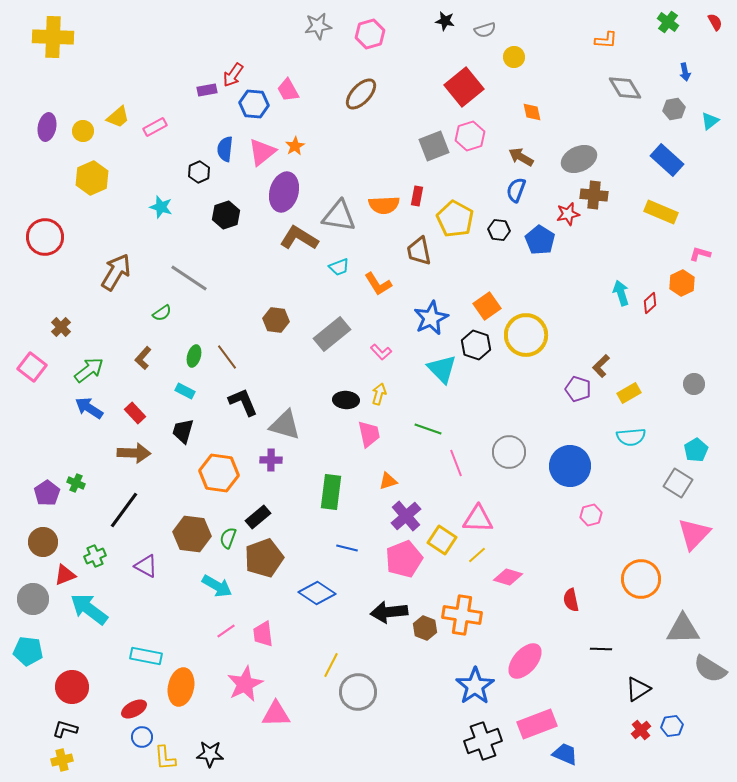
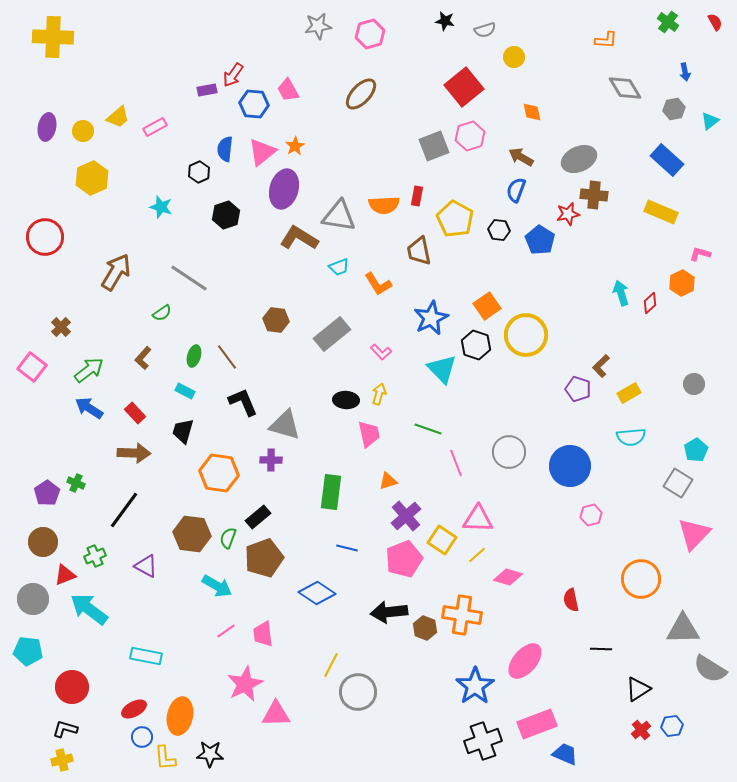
purple ellipse at (284, 192): moved 3 px up
orange ellipse at (181, 687): moved 1 px left, 29 px down
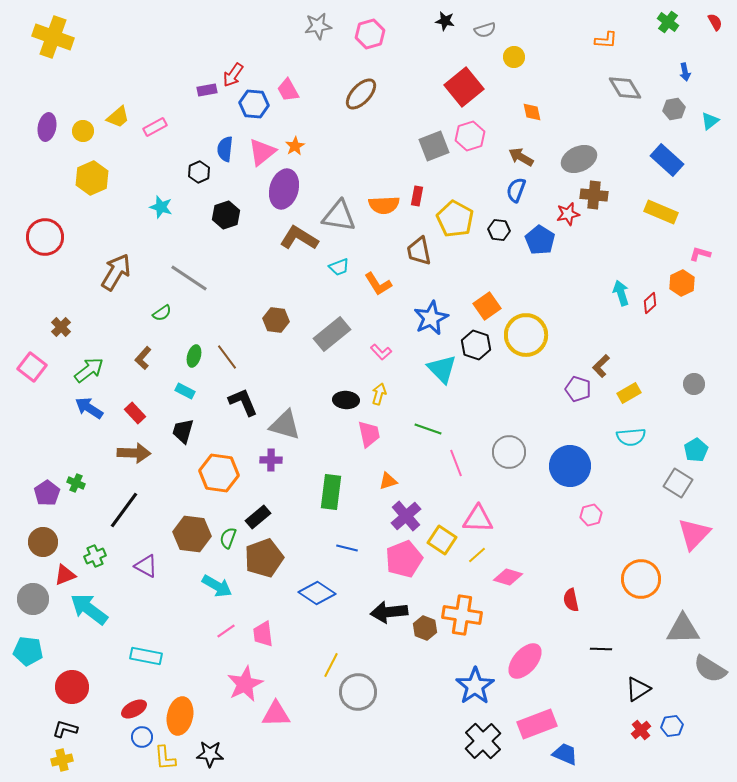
yellow cross at (53, 37): rotated 18 degrees clockwise
black cross at (483, 741): rotated 24 degrees counterclockwise
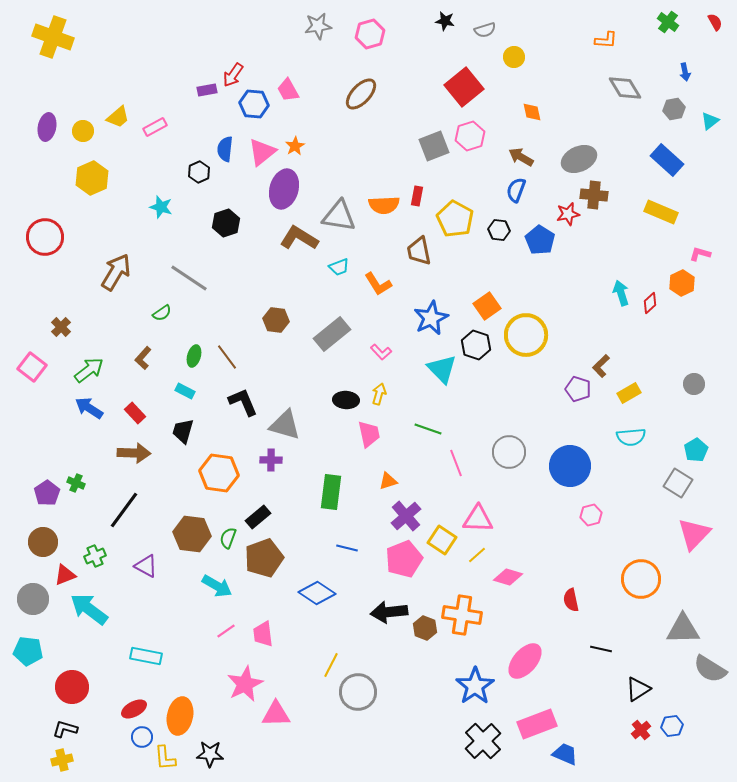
black hexagon at (226, 215): moved 8 px down
black line at (601, 649): rotated 10 degrees clockwise
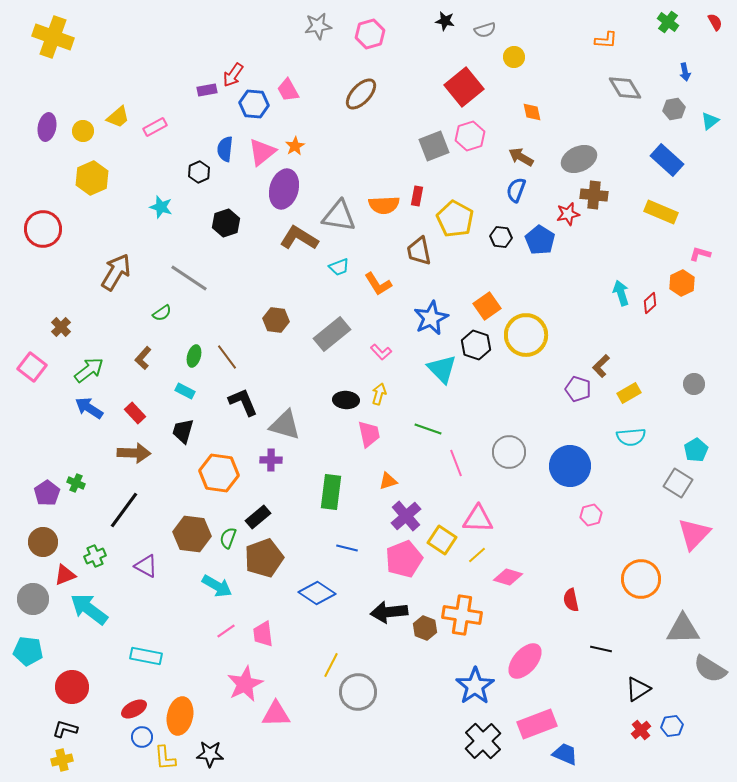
black hexagon at (499, 230): moved 2 px right, 7 px down
red circle at (45, 237): moved 2 px left, 8 px up
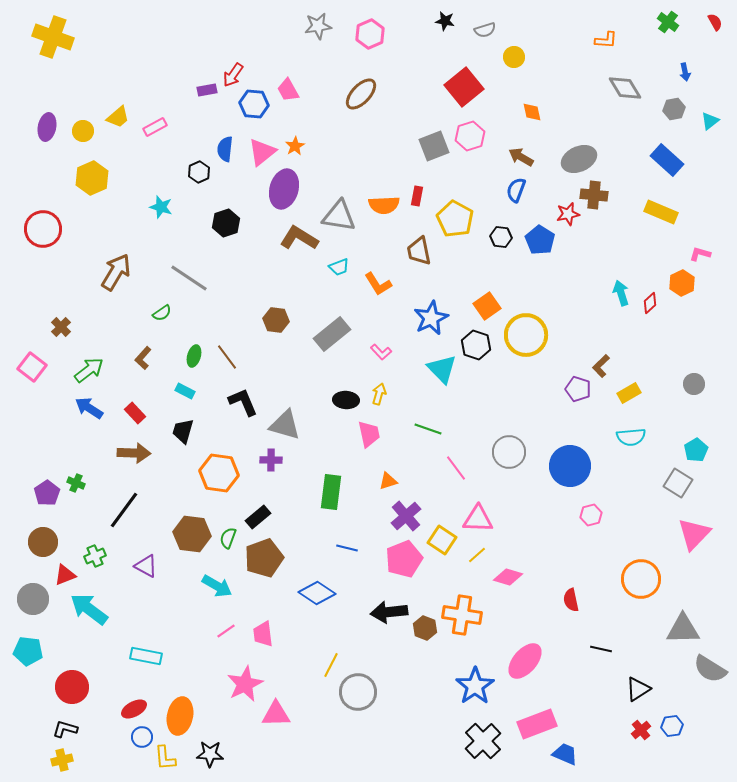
pink hexagon at (370, 34): rotated 8 degrees counterclockwise
pink line at (456, 463): moved 5 px down; rotated 16 degrees counterclockwise
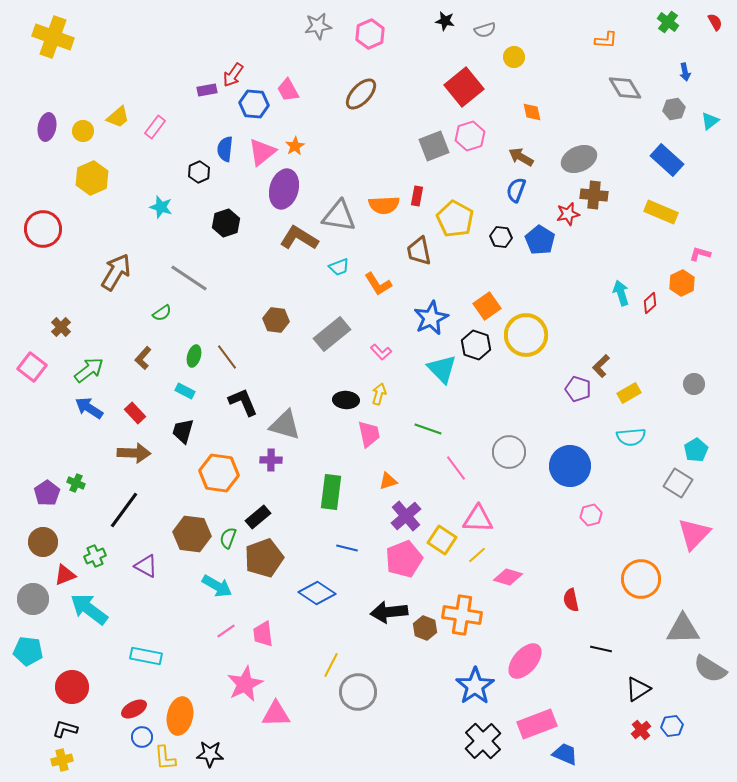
pink rectangle at (155, 127): rotated 25 degrees counterclockwise
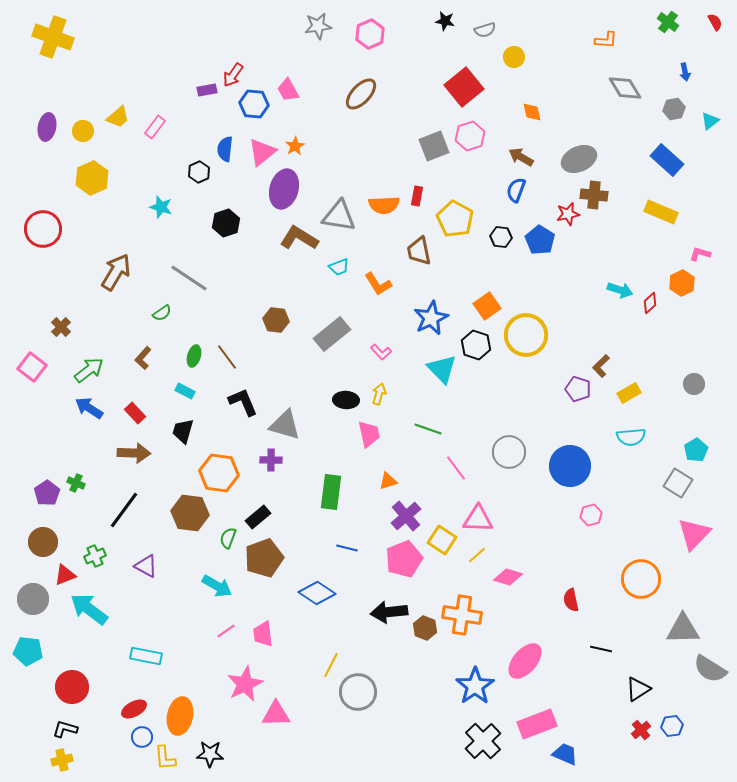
cyan arrow at (621, 293): moved 1 px left, 3 px up; rotated 125 degrees clockwise
brown hexagon at (192, 534): moved 2 px left, 21 px up
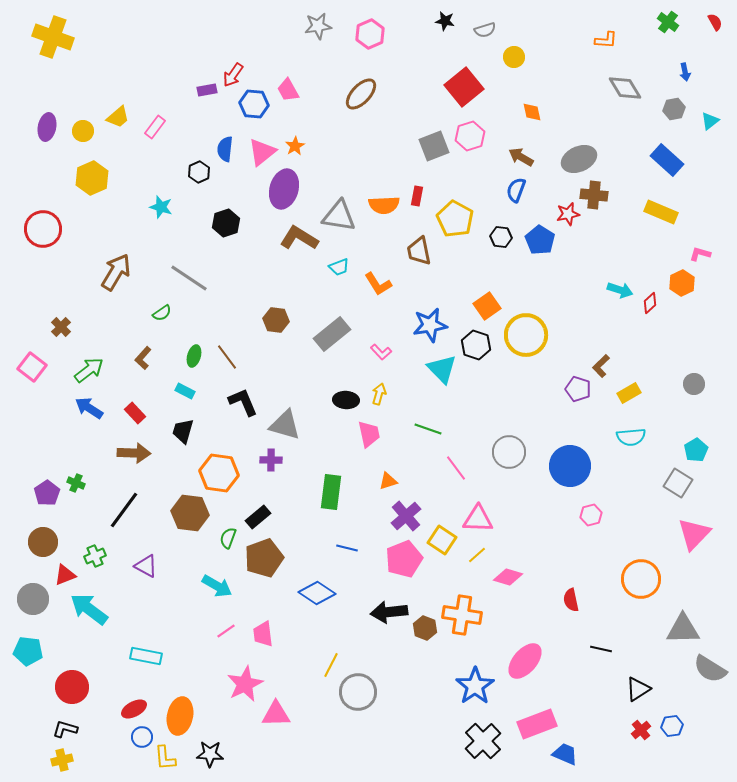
blue star at (431, 318): moved 1 px left, 7 px down; rotated 16 degrees clockwise
